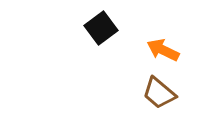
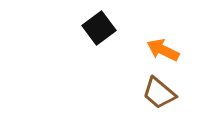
black square: moved 2 px left
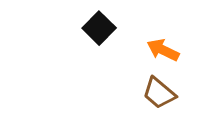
black square: rotated 8 degrees counterclockwise
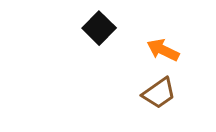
brown trapezoid: rotated 75 degrees counterclockwise
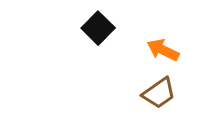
black square: moved 1 px left
